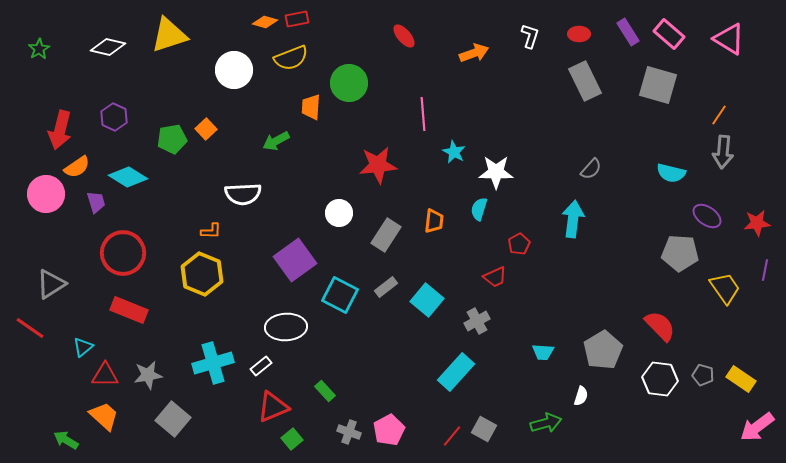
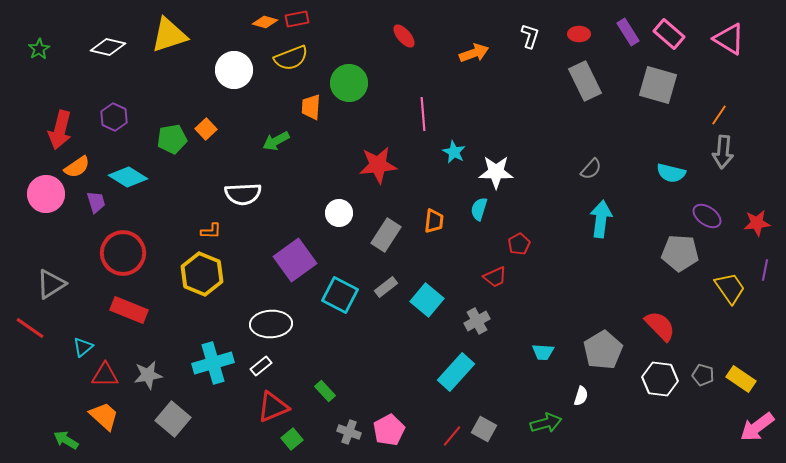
cyan arrow at (573, 219): moved 28 px right
yellow trapezoid at (725, 288): moved 5 px right
white ellipse at (286, 327): moved 15 px left, 3 px up
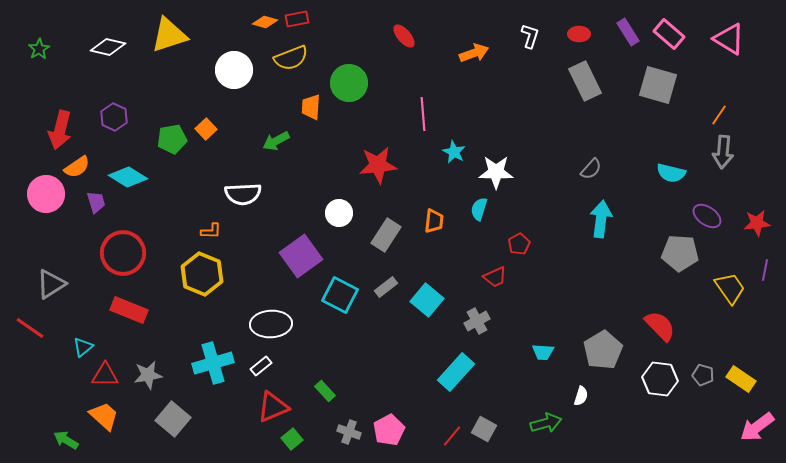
purple square at (295, 260): moved 6 px right, 4 px up
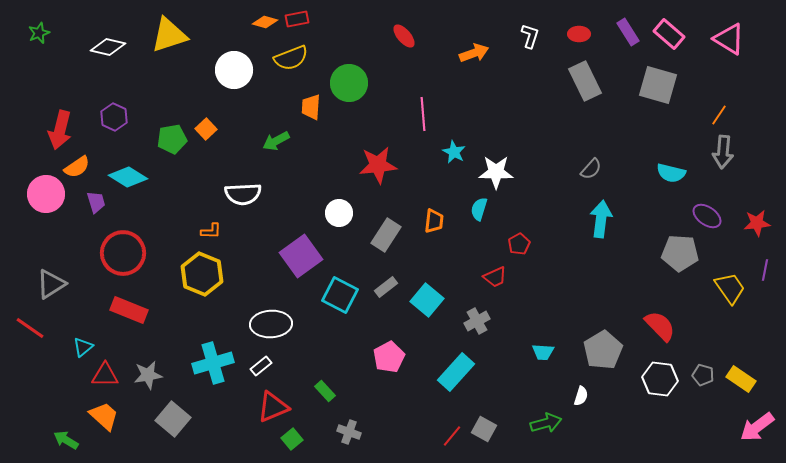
green star at (39, 49): moved 16 px up; rotated 10 degrees clockwise
pink pentagon at (389, 430): moved 73 px up
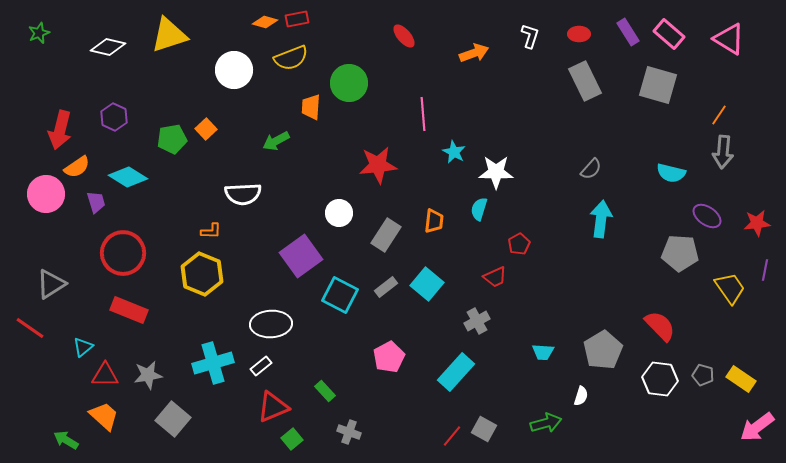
cyan square at (427, 300): moved 16 px up
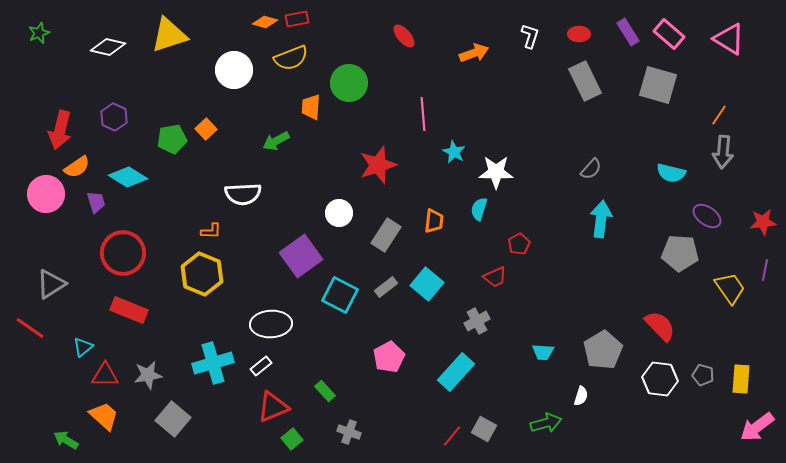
red star at (378, 165): rotated 12 degrees counterclockwise
red star at (757, 223): moved 6 px right, 1 px up
yellow rectangle at (741, 379): rotated 60 degrees clockwise
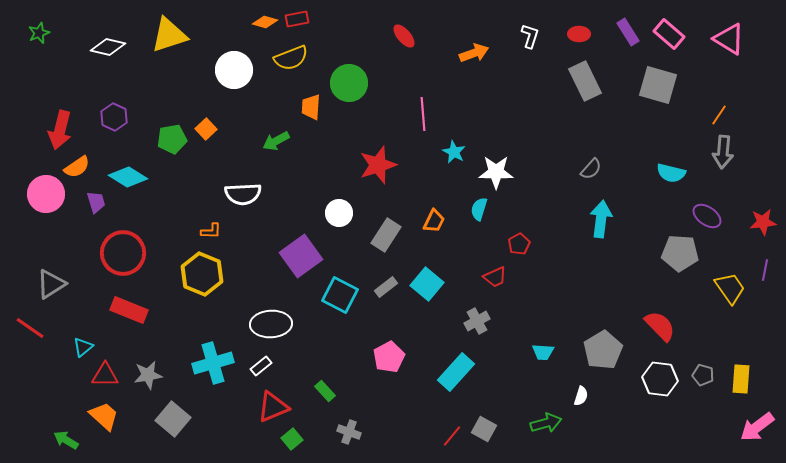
orange trapezoid at (434, 221): rotated 20 degrees clockwise
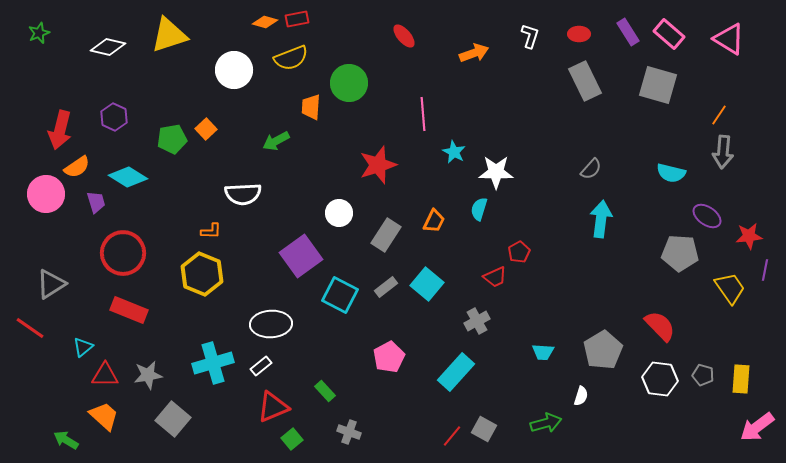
red star at (763, 222): moved 14 px left, 14 px down
red pentagon at (519, 244): moved 8 px down
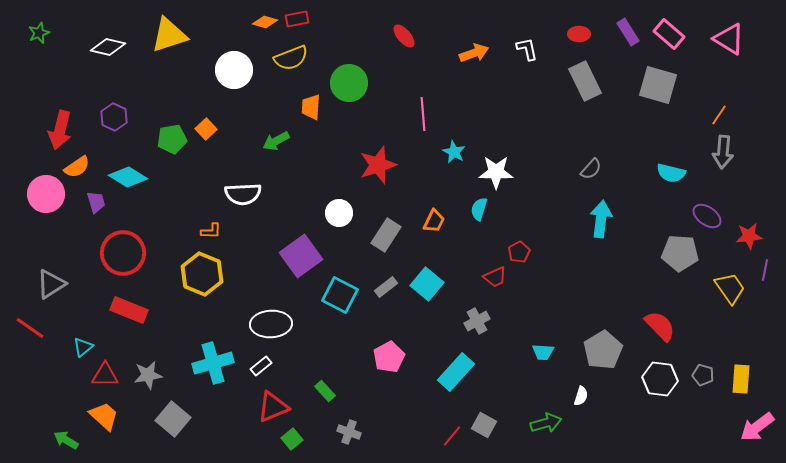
white L-shape at (530, 36): moved 3 px left, 13 px down; rotated 30 degrees counterclockwise
gray square at (484, 429): moved 4 px up
